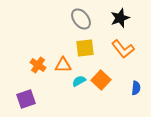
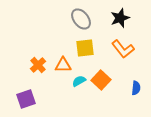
orange cross: rotated 14 degrees clockwise
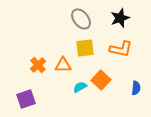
orange L-shape: moved 2 px left; rotated 40 degrees counterclockwise
cyan semicircle: moved 1 px right, 6 px down
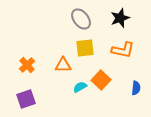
orange L-shape: moved 2 px right, 1 px down
orange cross: moved 11 px left
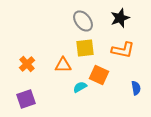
gray ellipse: moved 2 px right, 2 px down
orange cross: moved 1 px up
orange square: moved 2 px left, 5 px up; rotated 18 degrees counterclockwise
blue semicircle: rotated 16 degrees counterclockwise
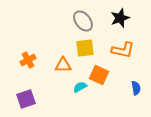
orange cross: moved 1 px right, 4 px up; rotated 14 degrees clockwise
